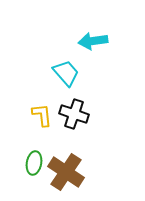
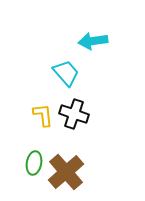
yellow L-shape: moved 1 px right
brown cross: rotated 15 degrees clockwise
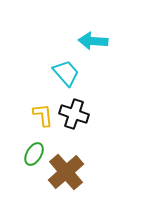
cyan arrow: rotated 12 degrees clockwise
green ellipse: moved 9 px up; rotated 20 degrees clockwise
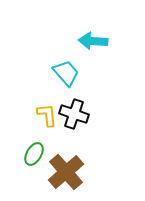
yellow L-shape: moved 4 px right
